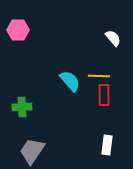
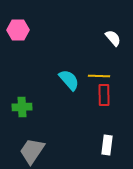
cyan semicircle: moved 1 px left, 1 px up
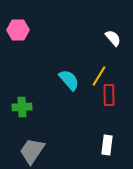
yellow line: rotated 60 degrees counterclockwise
red rectangle: moved 5 px right
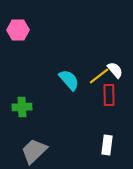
white semicircle: moved 2 px right, 32 px down
yellow line: rotated 20 degrees clockwise
gray trapezoid: moved 2 px right; rotated 12 degrees clockwise
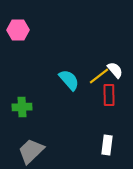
gray trapezoid: moved 3 px left
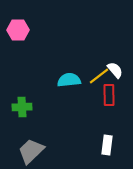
cyan semicircle: rotated 55 degrees counterclockwise
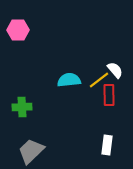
yellow line: moved 4 px down
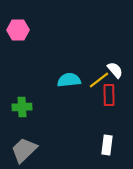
gray trapezoid: moved 7 px left, 1 px up
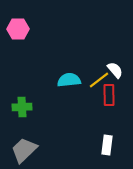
pink hexagon: moved 1 px up
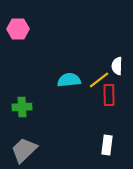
white semicircle: moved 2 px right, 4 px up; rotated 138 degrees counterclockwise
